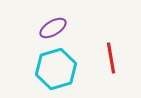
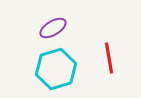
red line: moved 2 px left
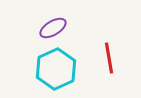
cyan hexagon: rotated 9 degrees counterclockwise
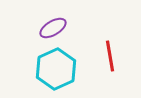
red line: moved 1 px right, 2 px up
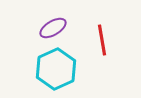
red line: moved 8 px left, 16 px up
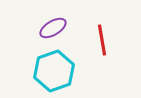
cyan hexagon: moved 2 px left, 2 px down; rotated 6 degrees clockwise
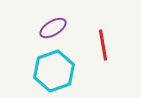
red line: moved 1 px right, 5 px down
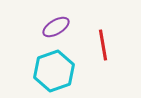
purple ellipse: moved 3 px right, 1 px up
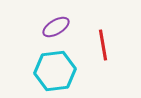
cyan hexagon: moved 1 px right; rotated 12 degrees clockwise
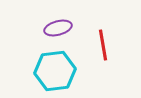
purple ellipse: moved 2 px right, 1 px down; rotated 16 degrees clockwise
